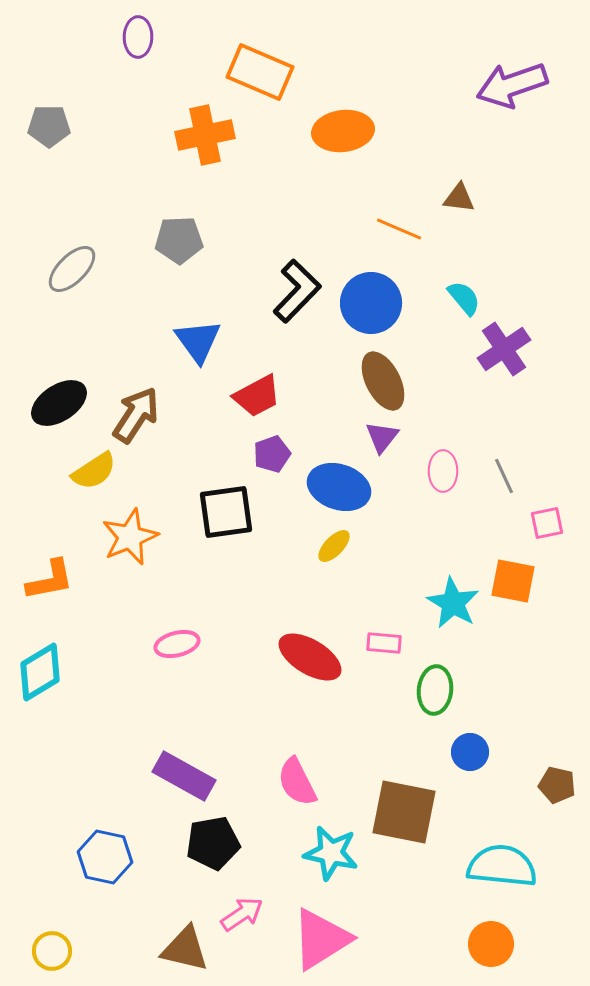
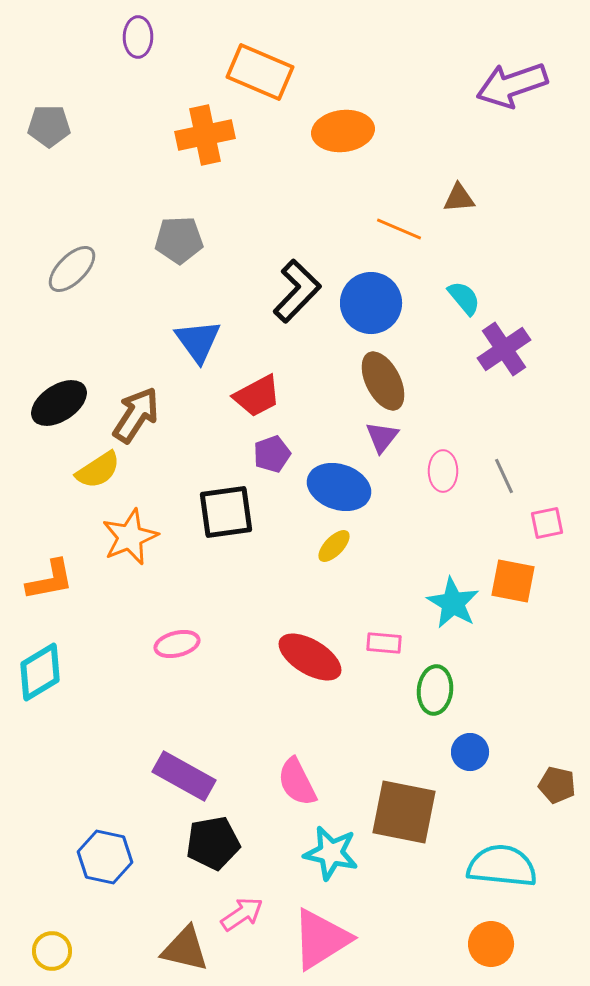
brown triangle at (459, 198): rotated 12 degrees counterclockwise
yellow semicircle at (94, 471): moved 4 px right, 1 px up
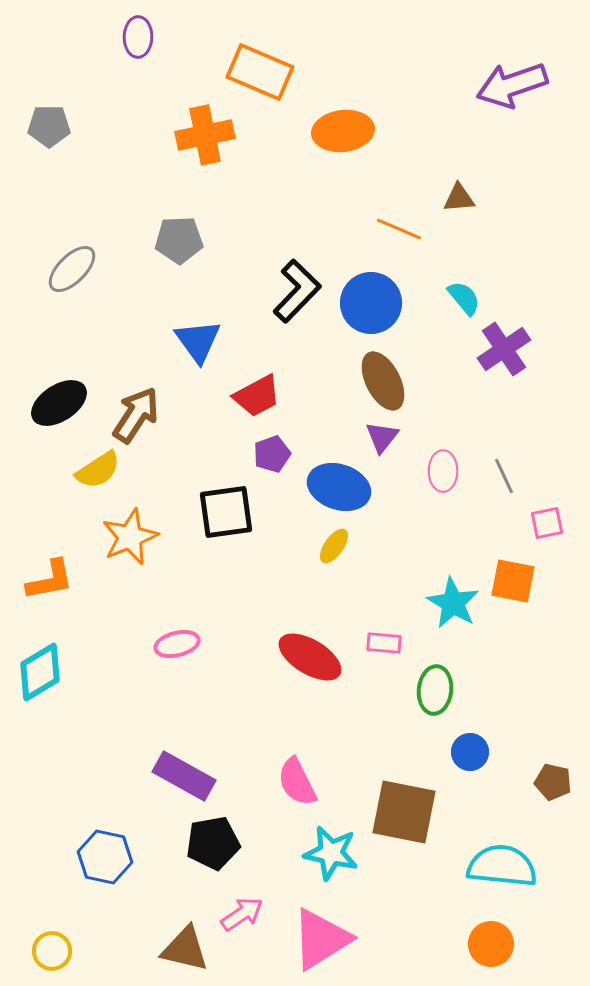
yellow ellipse at (334, 546): rotated 9 degrees counterclockwise
brown pentagon at (557, 785): moved 4 px left, 3 px up
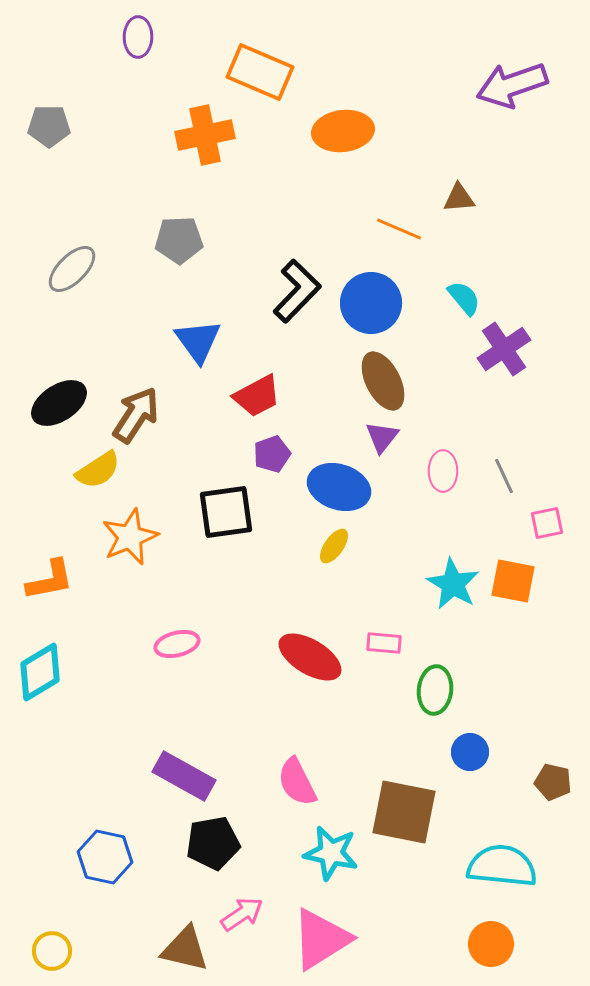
cyan star at (453, 603): moved 19 px up
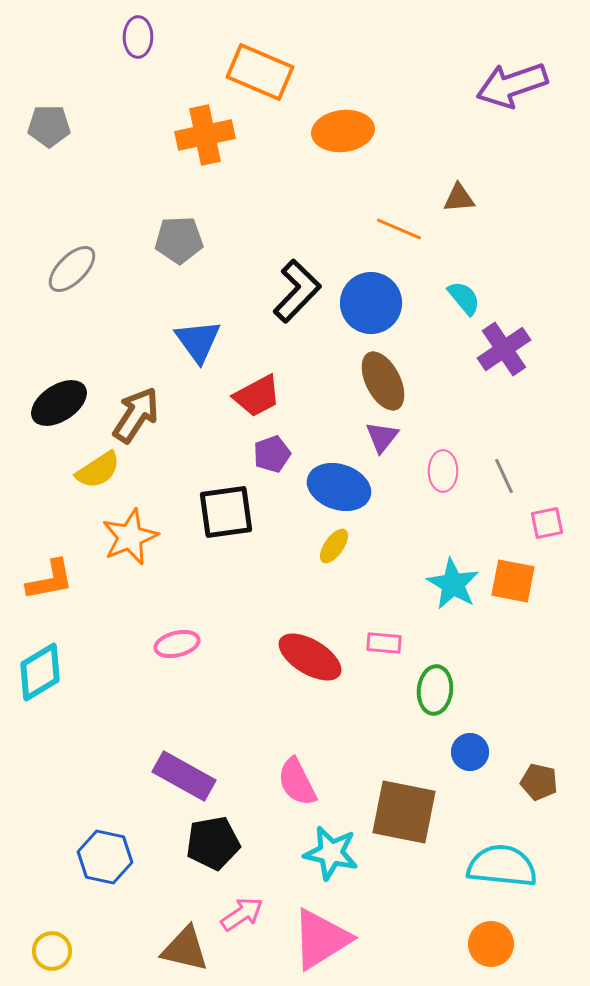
brown pentagon at (553, 782): moved 14 px left
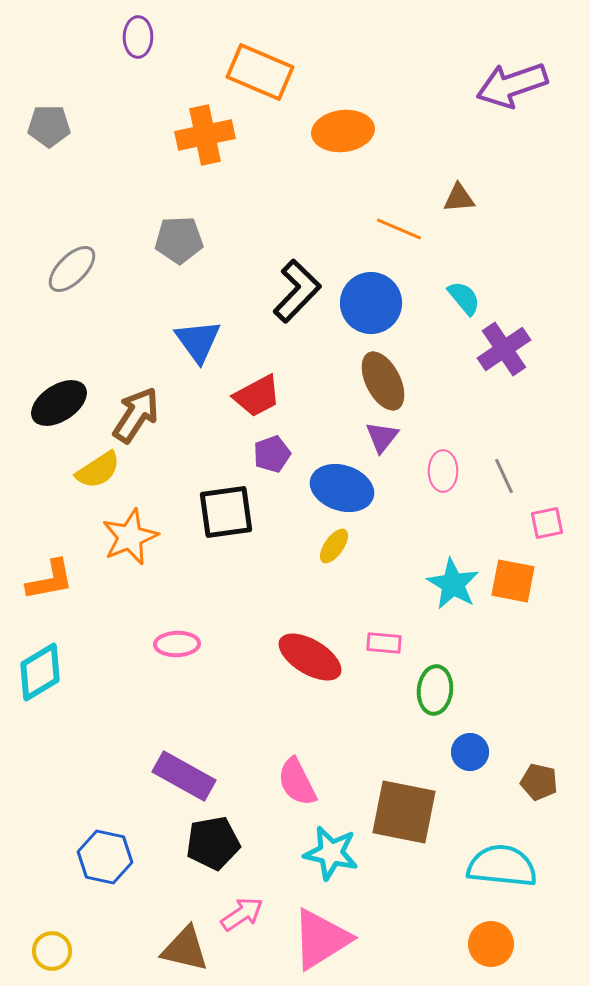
blue ellipse at (339, 487): moved 3 px right, 1 px down
pink ellipse at (177, 644): rotated 12 degrees clockwise
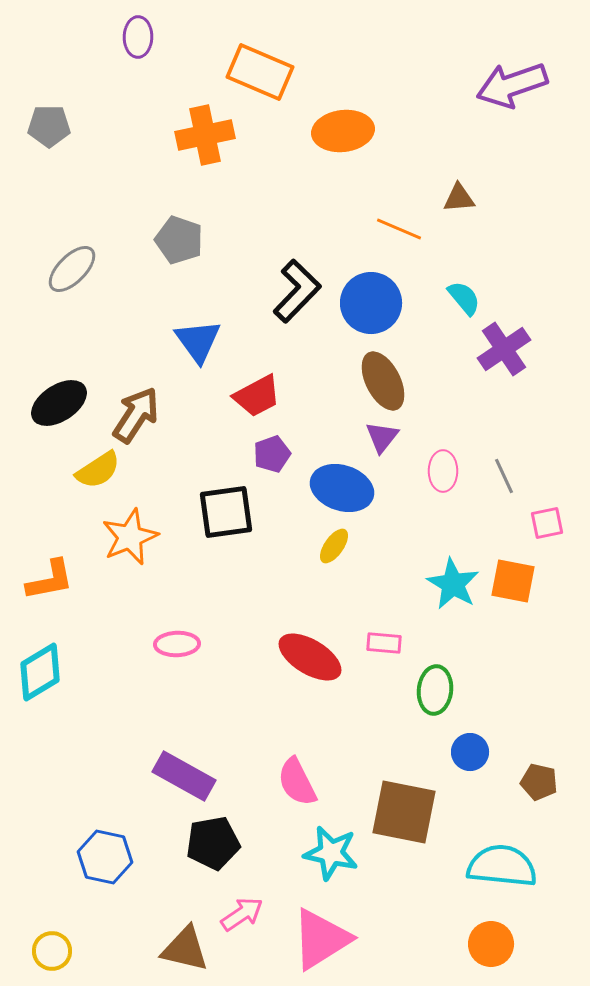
gray pentagon at (179, 240): rotated 21 degrees clockwise
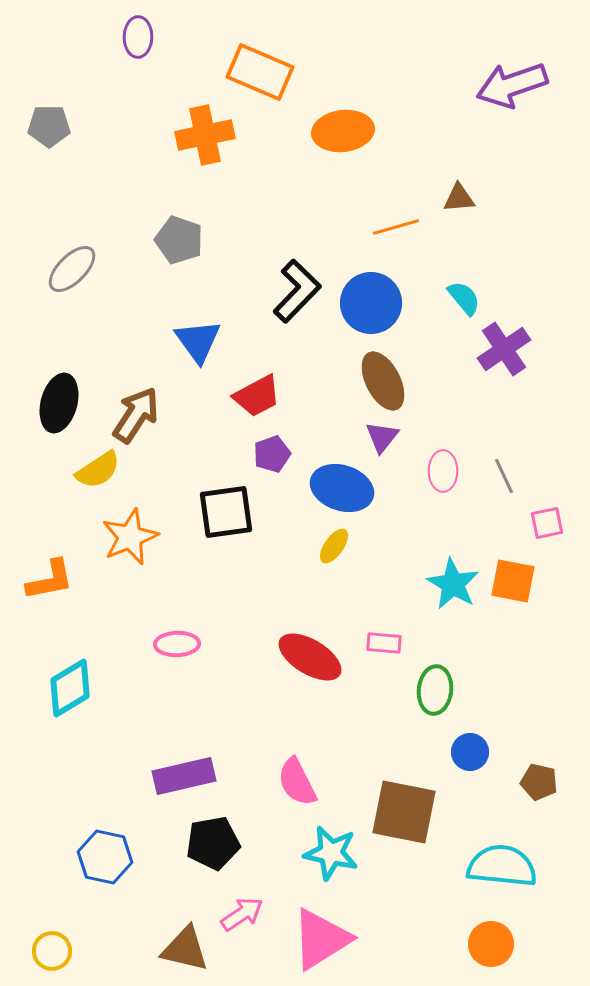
orange line at (399, 229): moved 3 px left, 2 px up; rotated 39 degrees counterclockwise
black ellipse at (59, 403): rotated 42 degrees counterclockwise
cyan diamond at (40, 672): moved 30 px right, 16 px down
purple rectangle at (184, 776): rotated 42 degrees counterclockwise
